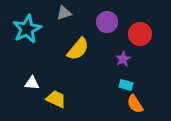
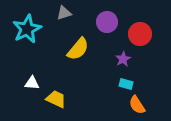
cyan rectangle: moved 1 px up
orange semicircle: moved 2 px right, 1 px down
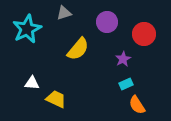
red circle: moved 4 px right
cyan rectangle: rotated 40 degrees counterclockwise
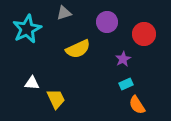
yellow semicircle: rotated 25 degrees clockwise
yellow trapezoid: rotated 40 degrees clockwise
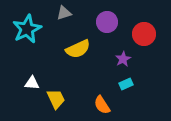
orange semicircle: moved 35 px left
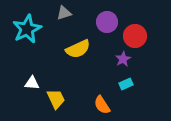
red circle: moved 9 px left, 2 px down
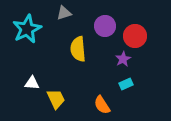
purple circle: moved 2 px left, 4 px down
yellow semicircle: rotated 110 degrees clockwise
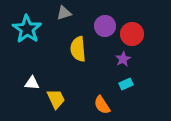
cyan star: rotated 12 degrees counterclockwise
red circle: moved 3 px left, 2 px up
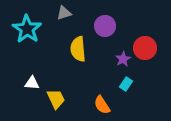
red circle: moved 13 px right, 14 px down
cyan rectangle: rotated 32 degrees counterclockwise
